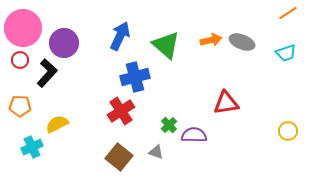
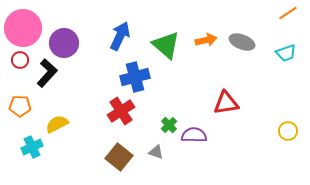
orange arrow: moved 5 px left
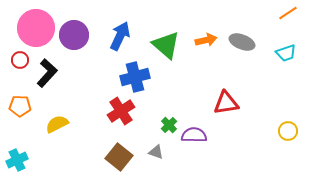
pink circle: moved 13 px right
purple circle: moved 10 px right, 8 px up
cyan cross: moved 15 px left, 13 px down
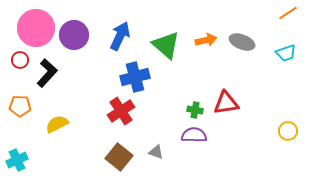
green cross: moved 26 px right, 15 px up; rotated 35 degrees counterclockwise
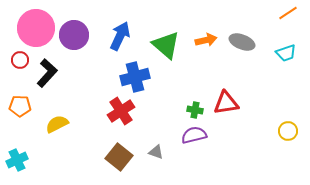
purple semicircle: rotated 15 degrees counterclockwise
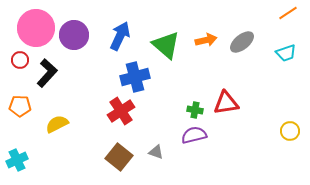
gray ellipse: rotated 60 degrees counterclockwise
yellow circle: moved 2 px right
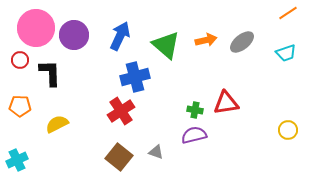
black L-shape: moved 3 px right; rotated 44 degrees counterclockwise
yellow circle: moved 2 px left, 1 px up
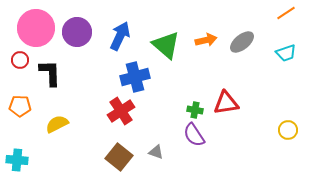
orange line: moved 2 px left
purple circle: moved 3 px right, 3 px up
purple semicircle: rotated 110 degrees counterclockwise
cyan cross: rotated 30 degrees clockwise
